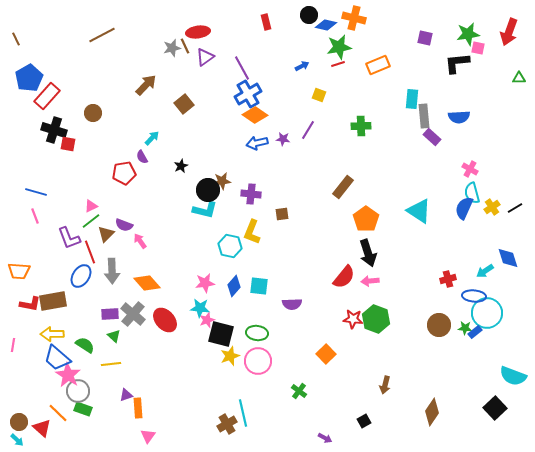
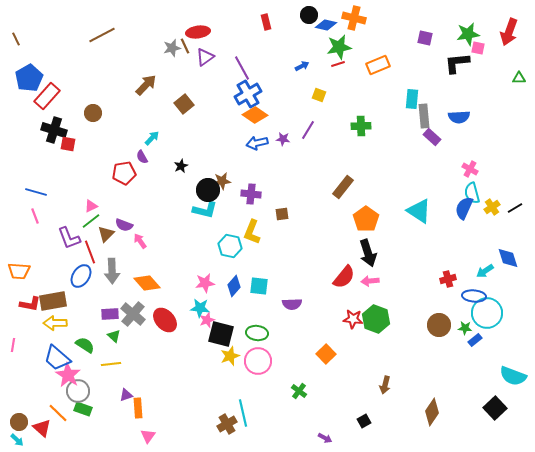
blue rectangle at (475, 332): moved 8 px down
yellow arrow at (52, 334): moved 3 px right, 11 px up
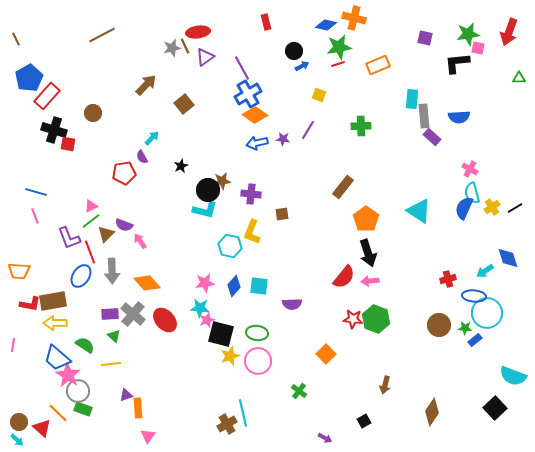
black circle at (309, 15): moved 15 px left, 36 px down
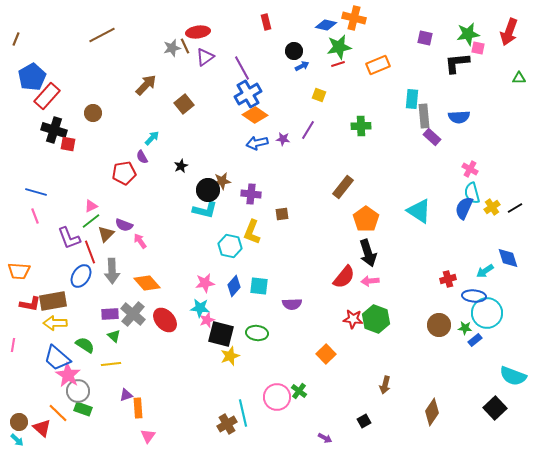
brown line at (16, 39): rotated 48 degrees clockwise
blue pentagon at (29, 78): moved 3 px right, 1 px up
pink circle at (258, 361): moved 19 px right, 36 px down
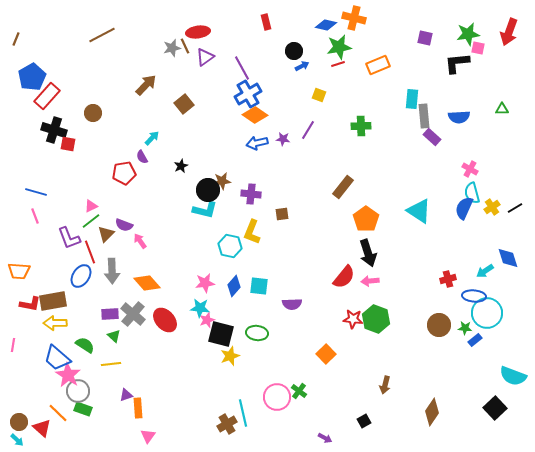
green triangle at (519, 78): moved 17 px left, 31 px down
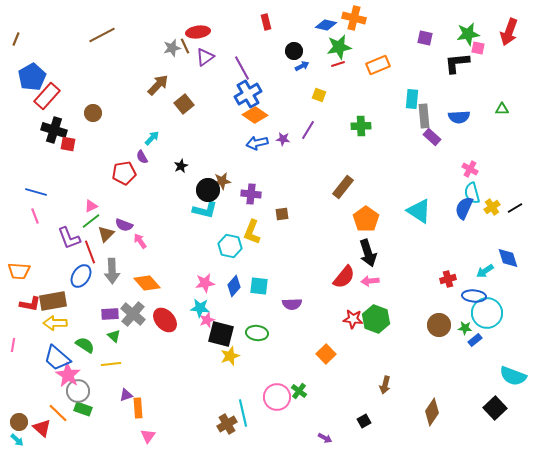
brown arrow at (146, 85): moved 12 px right
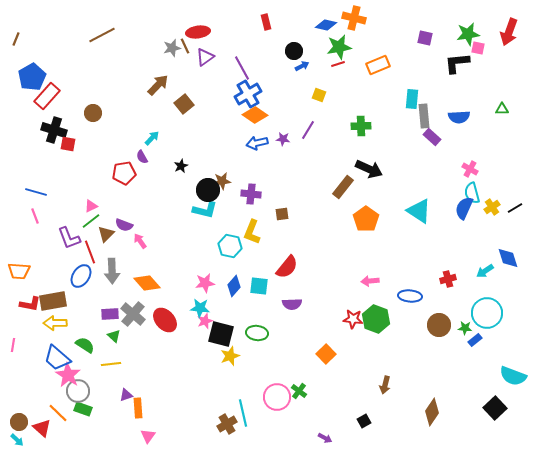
black arrow at (368, 253): moved 1 px right, 84 px up; rotated 48 degrees counterclockwise
red semicircle at (344, 277): moved 57 px left, 10 px up
blue ellipse at (474, 296): moved 64 px left
pink star at (207, 320): moved 2 px left, 1 px down
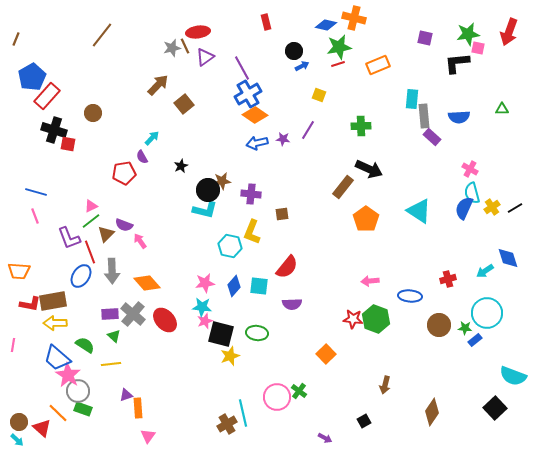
brown line at (102, 35): rotated 24 degrees counterclockwise
cyan star at (200, 308): moved 2 px right, 1 px up
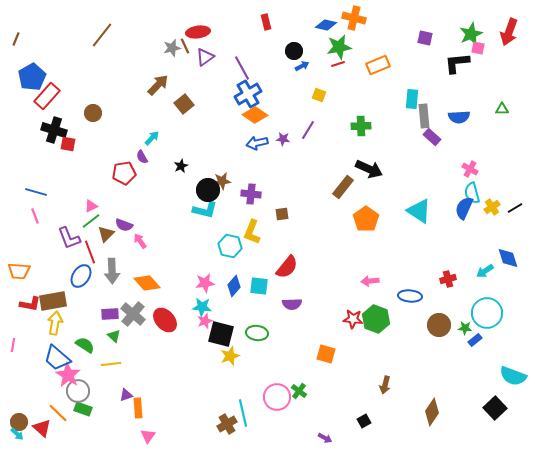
green star at (468, 34): moved 3 px right; rotated 15 degrees counterclockwise
yellow arrow at (55, 323): rotated 100 degrees clockwise
orange square at (326, 354): rotated 30 degrees counterclockwise
cyan arrow at (17, 440): moved 6 px up
